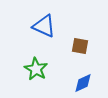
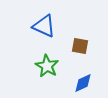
green star: moved 11 px right, 3 px up
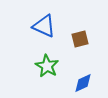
brown square: moved 7 px up; rotated 24 degrees counterclockwise
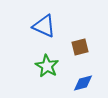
brown square: moved 8 px down
blue diamond: rotated 10 degrees clockwise
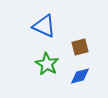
green star: moved 2 px up
blue diamond: moved 3 px left, 7 px up
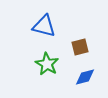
blue triangle: rotated 10 degrees counterclockwise
blue diamond: moved 5 px right, 1 px down
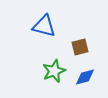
green star: moved 7 px right, 7 px down; rotated 20 degrees clockwise
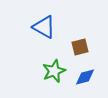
blue triangle: moved 1 px down; rotated 15 degrees clockwise
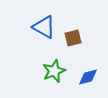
brown square: moved 7 px left, 9 px up
blue diamond: moved 3 px right
